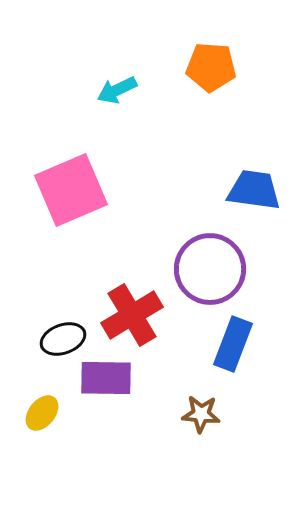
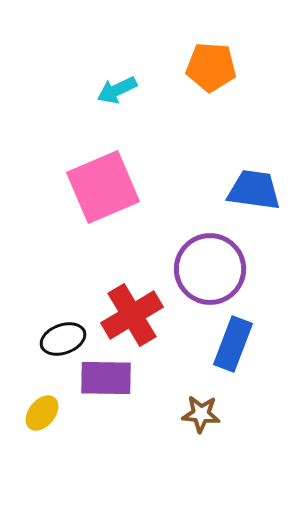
pink square: moved 32 px right, 3 px up
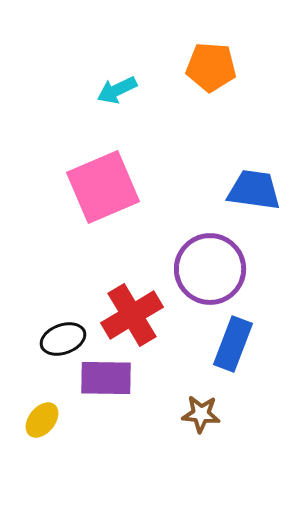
yellow ellipse: moved 7 px down
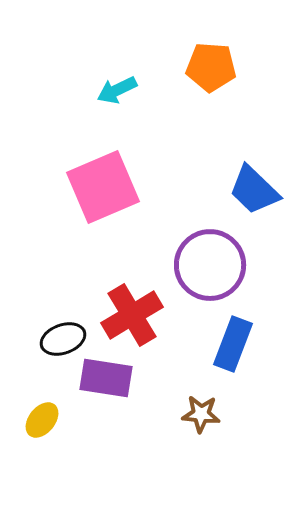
blue trapezoid: rotated 144 degrees counterclockwise
purple circle: moved 4 px up
purple rectangle: rotated 8 degrees clockwise
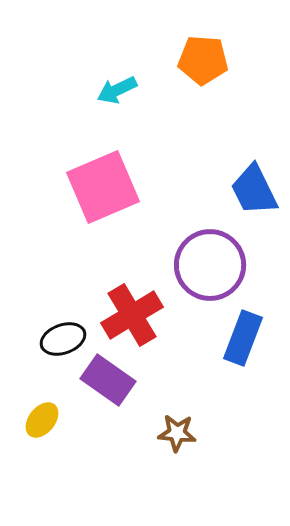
orange pentagon: moved 8 px left, 7 px up
blue trapezoid: rotated 20 degrees clockwise
blue rectangle: moved 10 px right, 6 px up
purple rectangle: moved 2 px right, 2 px down; rotated 26 degrees clockwise
brown star: moved 24 px left, 19 px down
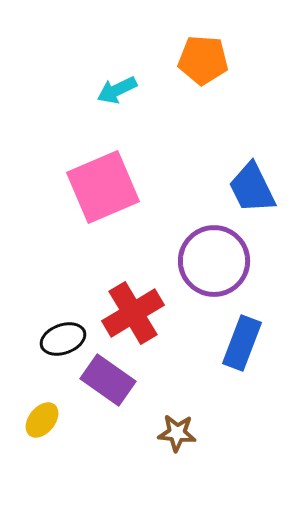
blue trapezoid: moved 2 px left, 2 px up
purple circle: moved 4 px right, 4 px up
red cross: moved 1 px right, 2 px up
blue rectangle: moved 1 px left, 5 px down
